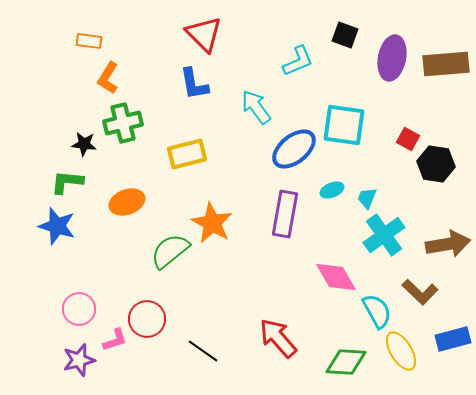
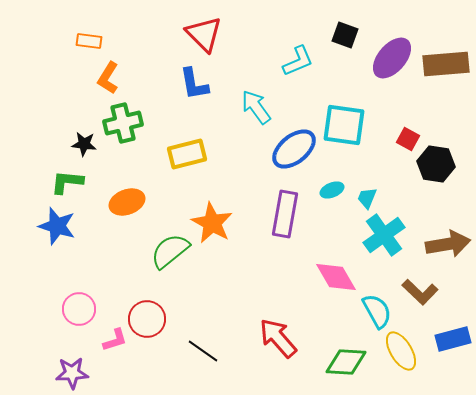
purple ellipse: rotated 30 degrees clockwise
purple star: moved 7 px left, 13 px down; rotated 12 degrees clockwise
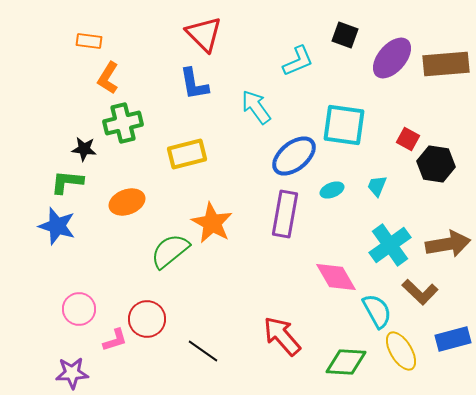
black star: moved 5 px down
blue ellipse: moved 7 px down
cyan trapezoid: moved 10 px right, 12 px up
cyan cross: moved 6 px right, 10 px down
red arrow: moved 4 px right, 2 px up
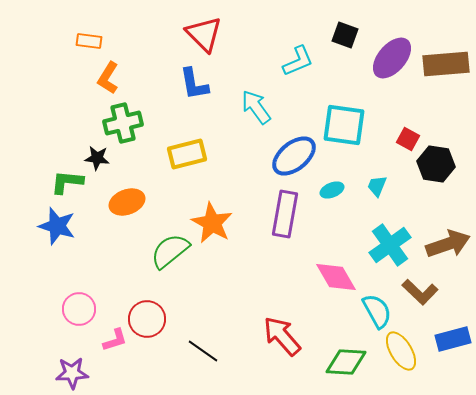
black star: moved 13 px right, 9 px down
brown arrow: rotated 9 degrees counterclockwise
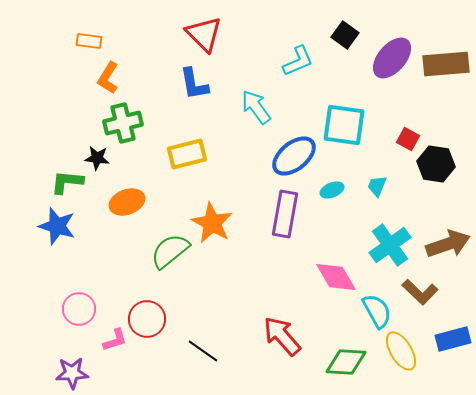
black square: rotated 16 degrees clockwise
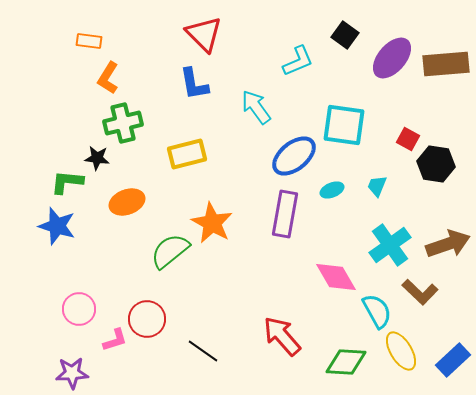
blue rectangle: moved 21 px down; rotated 28 degrees counterclockwise
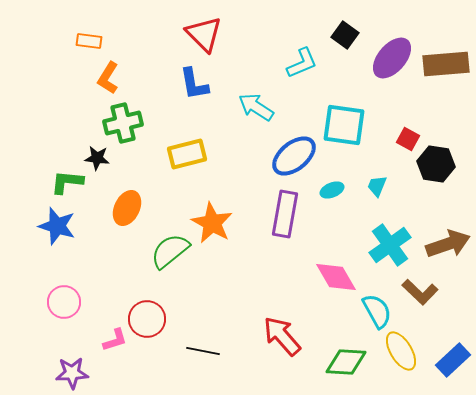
cyan L-shape: moved 4 px right, 2 px down
cyan arrow: rotated 21 degrees counterclockwise
orange ellipse: moved 6 px down; rotated 44 degrees counterclockwise
pink circle: moved 15 px left, 7 px up
black line: rotated 24 degrees counterclockwise
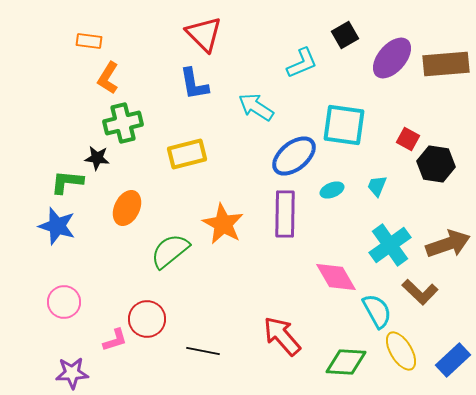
black square: rotated 24 degrees clockwise
purple rectangle: rotated 9 degrees counterclockwise
orange star: moved 11 px right, 1 px down
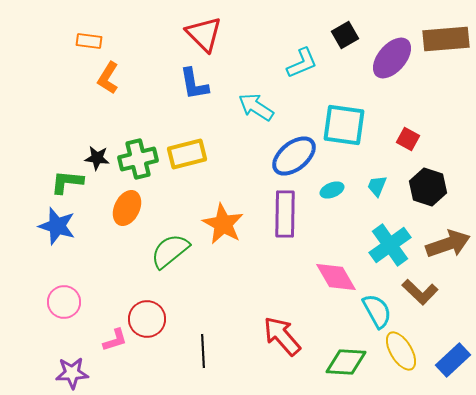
brown rectangle: moved 25 px up
green cross: moved 15 px right, 36 px down
black hexagon: moved 8 px left, 23 px down; rotated 9 degrees clockwise
black line: rotated 76 degrees clockwise
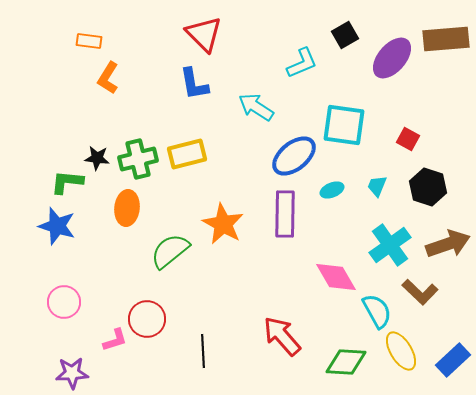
orange ellipse: rotated 20 degrees counterclockwise
